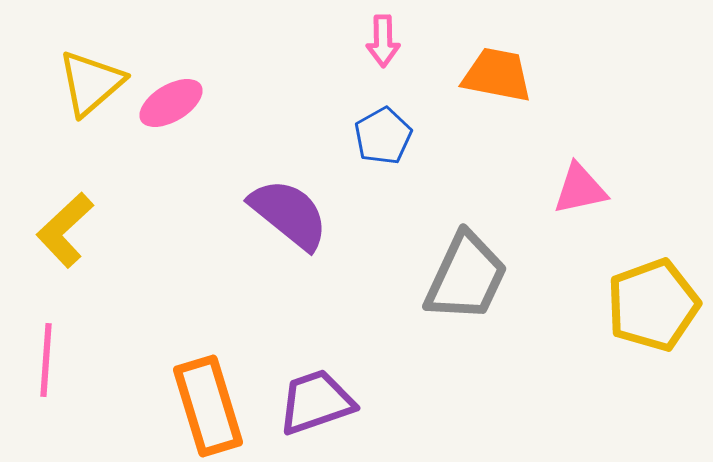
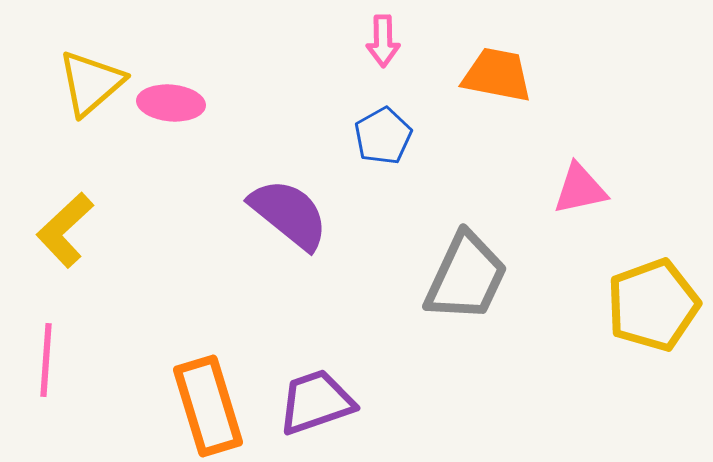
pink ellipse: rotated 36 degrees clockwise
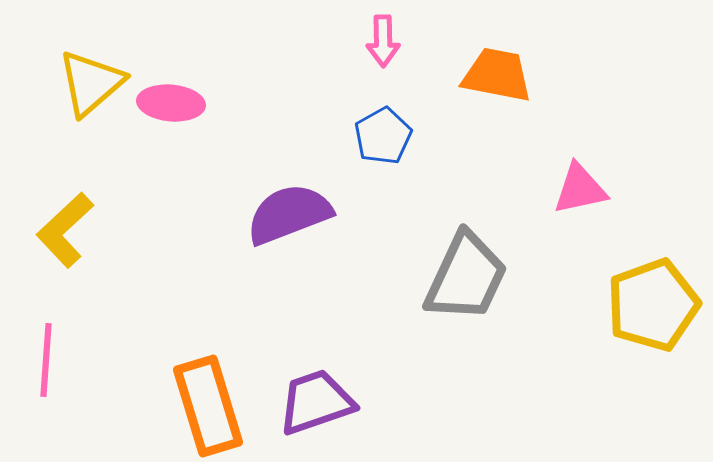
purple semicircle: rotated 60 degrees counterclockwise
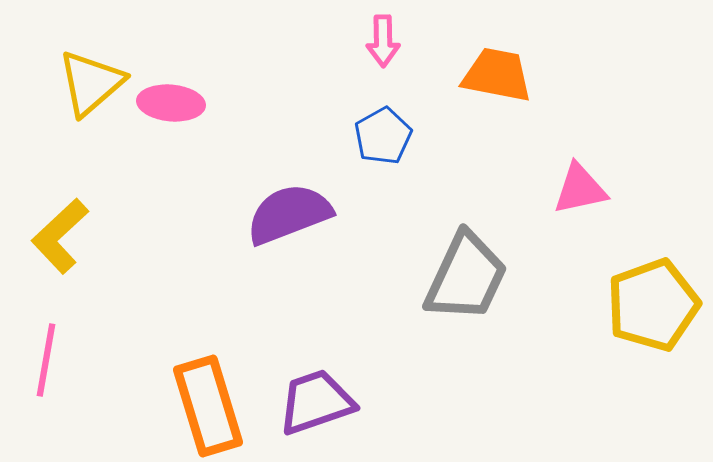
yellow L-shape: moved 5 px left, 6 px down
pink line: rotated 6 degrees clockwise
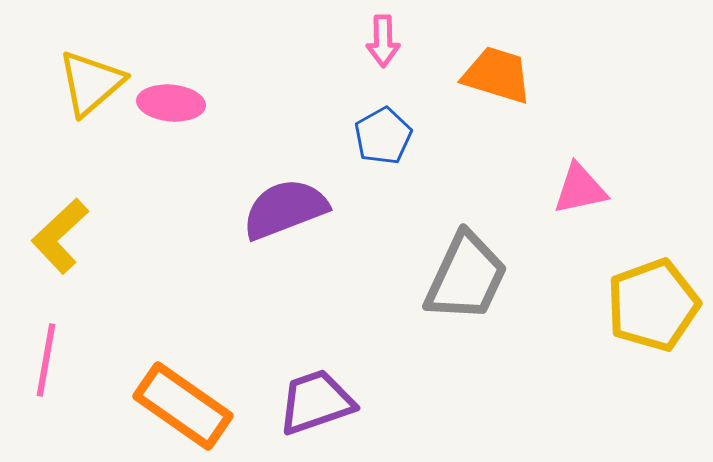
orange trapezoid: rotated 6 degrees clockwise
purple semicircle: moved 4 px left, 5 px up
orange rectangle: moved 25 px left; rotated 38 degrees counterclockwise
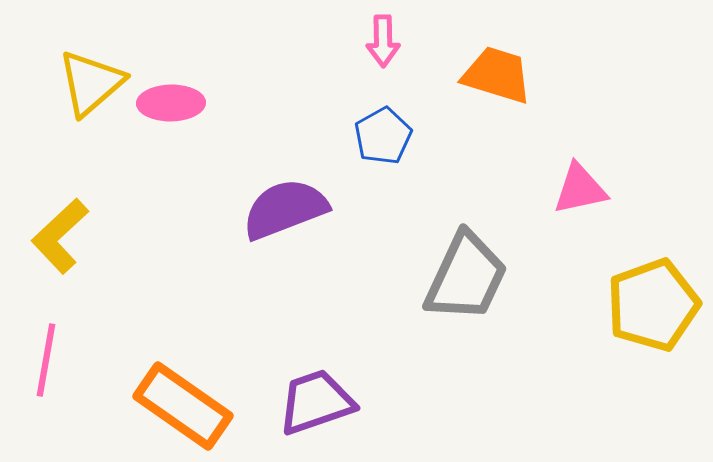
pink ellipse: rotated 6 degrees counterclockwise
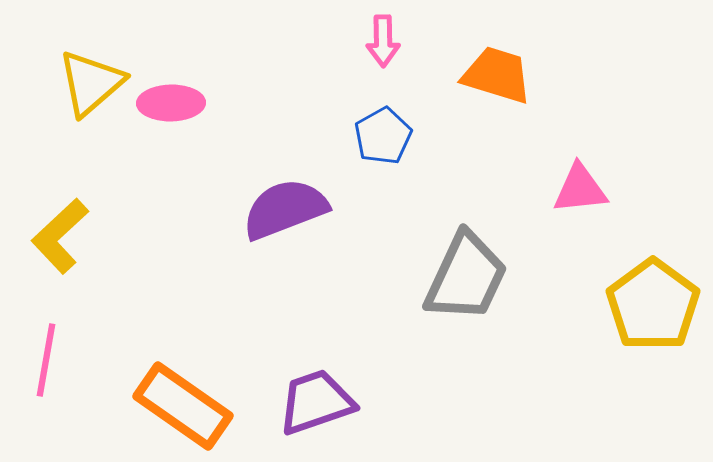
pink triangle: rotated 6 degrees clockwise
yellow pentagon: rotated 16 degrees counterclockwise
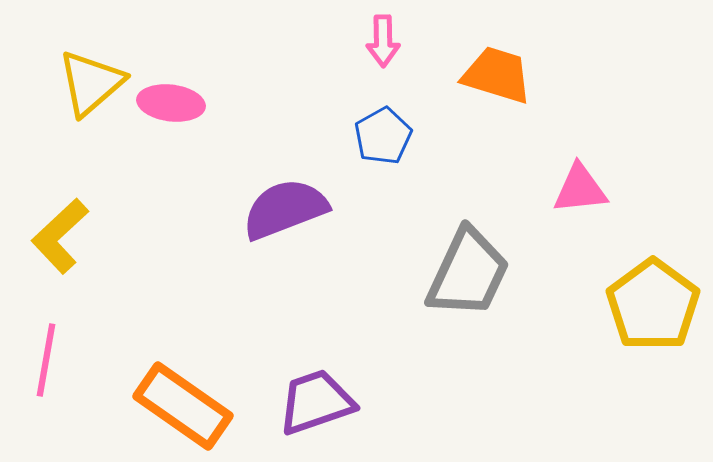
pink ellipse: rotated 8 degrees clockwise
gray trapezoid: moved 2 px right, 4 px up
